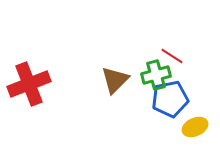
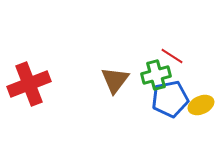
brown triangle: rotated 8 degrees counterclockwise
yellow ellipse: moved 6 px right, 22 px up
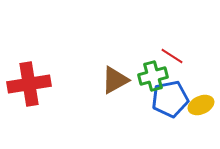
green cross: moved 3 px left, 1 px down
brown triangle: rotated 24 degrees clockwise
red cross: rotated 12 degrees clockwise
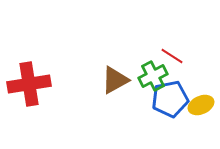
green cross: rotated 12 degrees counterclockwise
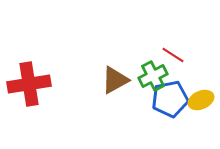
red line: moved 1 px right, 1 px up
yellow ellipse: moved 5 px up
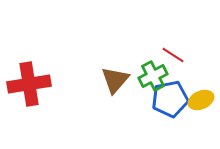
brown triangle: rotated 20 degrees counterclockwise
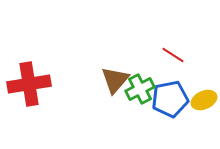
green cross: moved 13 px left, 13 px down
yellow ellipse: moved 3 px right
